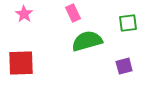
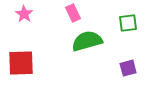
purple square: moved 4 px right, 2 px down
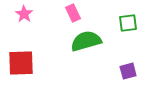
green semicircle: moved 1 px left
purple square: moved 3 px down
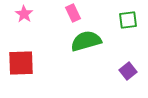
green square: moved 3 px up
purple square: rotated 24 degrees counterclockwise
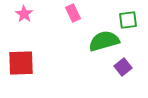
green semicircle: moved 18 px right
purple square: moved 5 px left, 4 px up
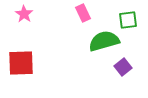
pink rectangle: moved 10 px right
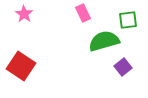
red square: moved 3 px down; rotated 36 degrees clockwise
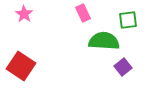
green semicircle: rotated 20 degrees clockwise
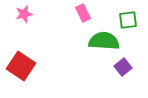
pink star: rotated 24 degrees clockwise
